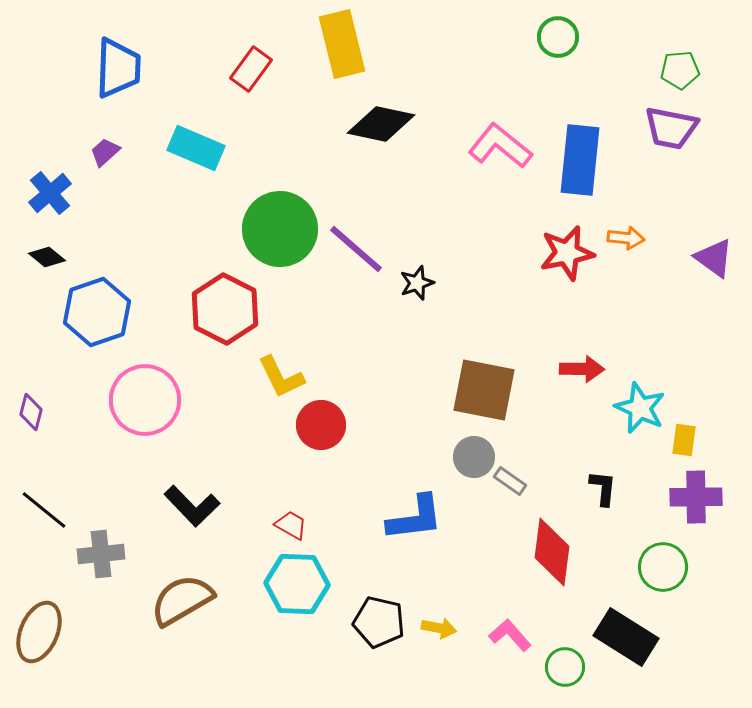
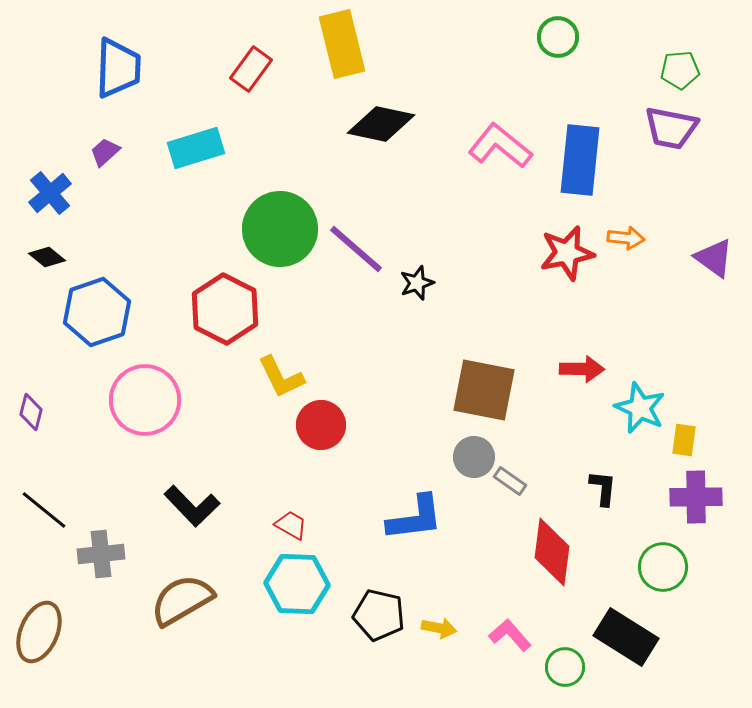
cyan rectangle at (196, 148): rotated 40 degrees counterclockwise
black pentagon at (379, 622): moved 7 px up
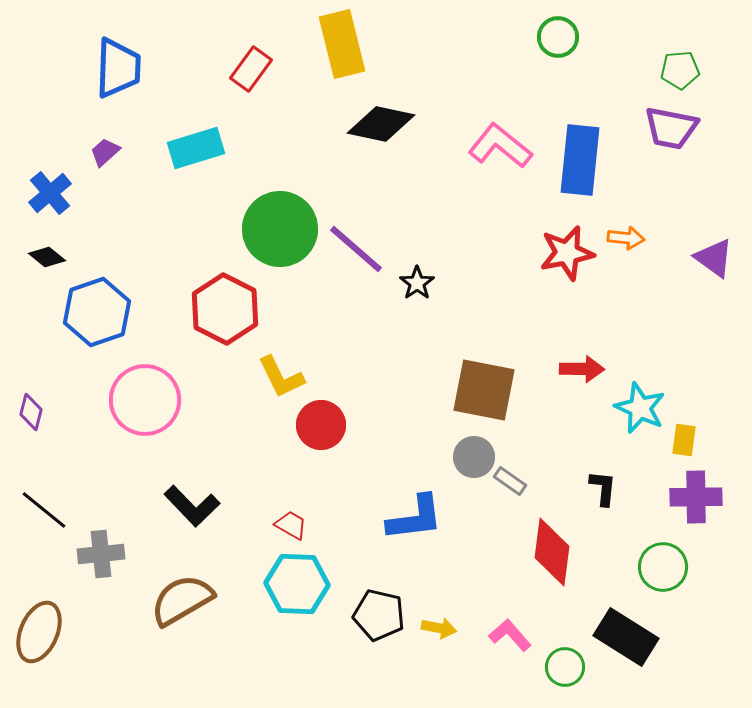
black star at (417, 283): rotated 16 degrees counterclockwise
